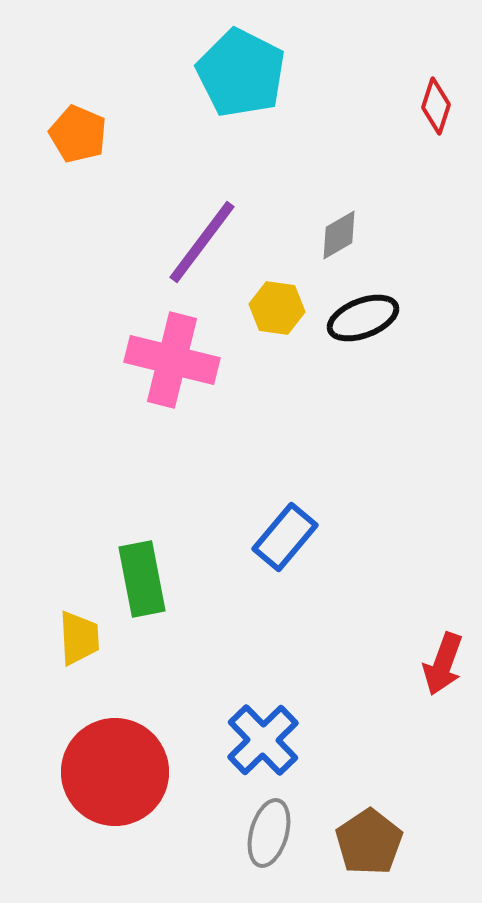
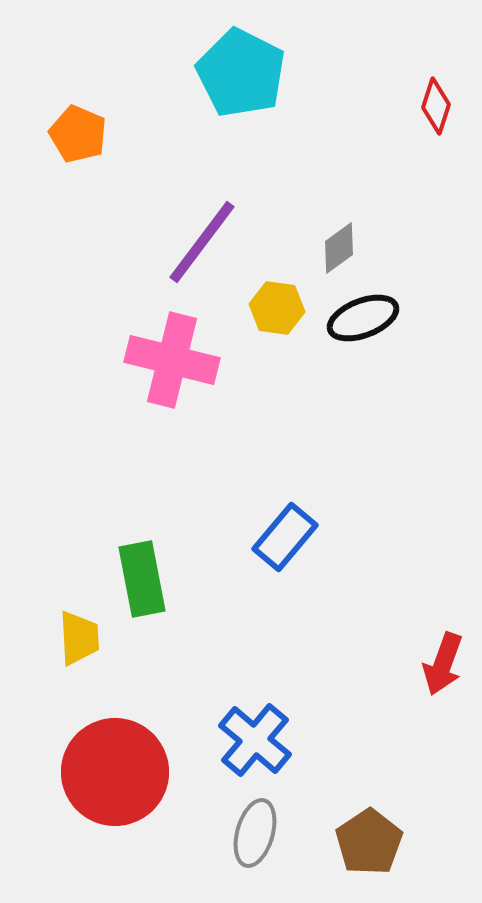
gray diamond: moved 13 px down; rotated 6 degrees counterclockwise
blue cross: moved 8 px left; rotated 6 degrees counterclockwise
gray ellipse: moved 14 px left
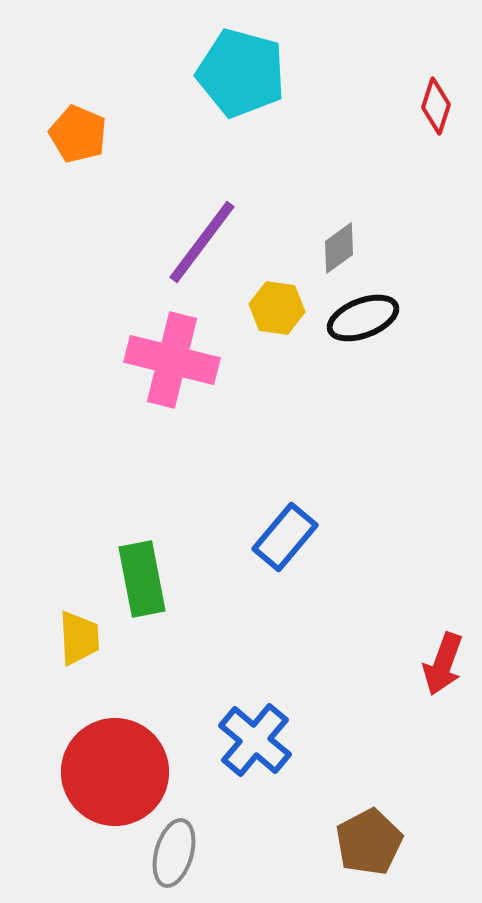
cyan pentagon: rotated 12 degrees counterclockwise
gray ellipse: moved 81 px left, 20 px down
brown pentagon: rotated 6 degrees clockwise
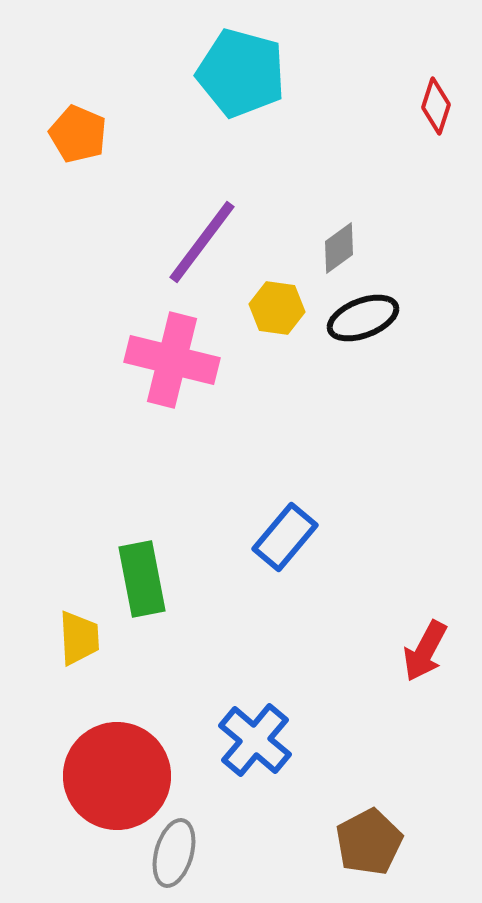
red arrow: moved 18 px left, 13 px up; rotated 8 degrees clockwise
red circle: moved 2 px right, 4 px down
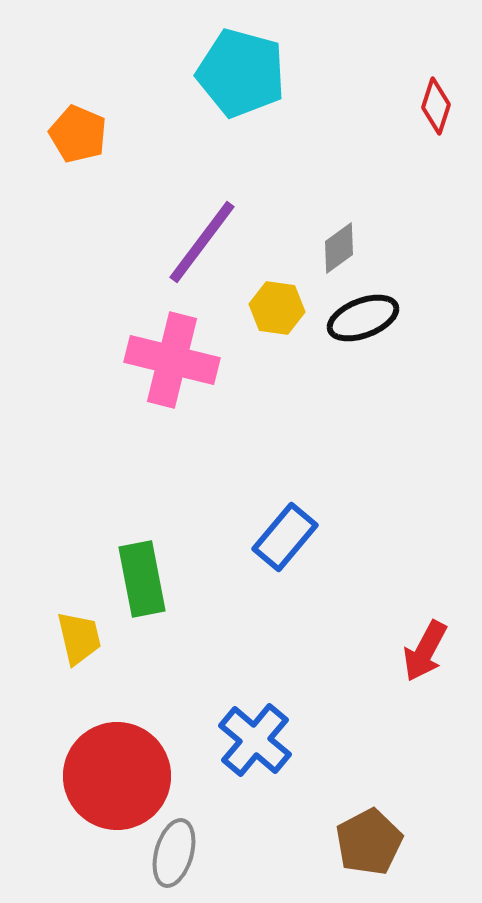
yellow trapezoid: rotated 10 degrees counterclockwise
